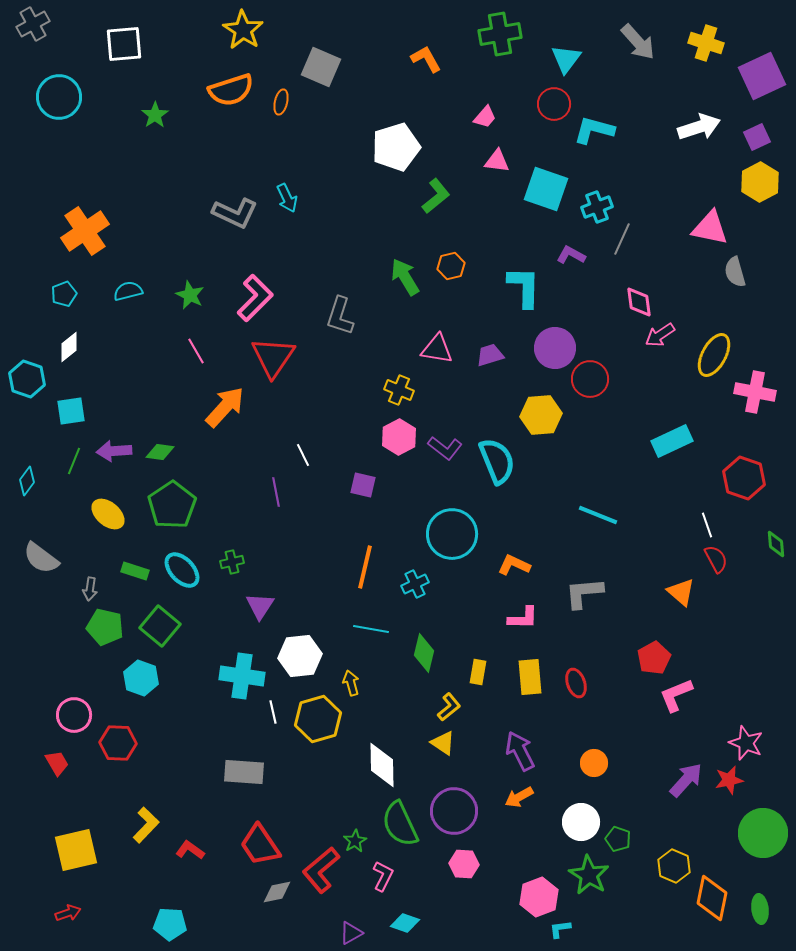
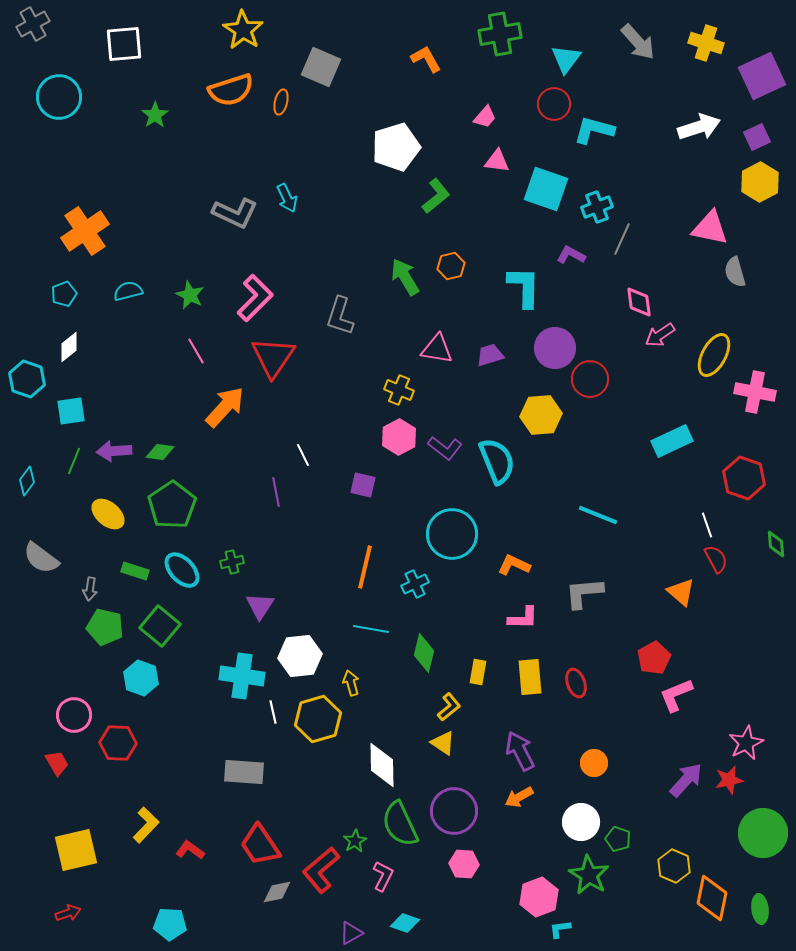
pink star at (746, 743): rotated 24 degrees clockwise
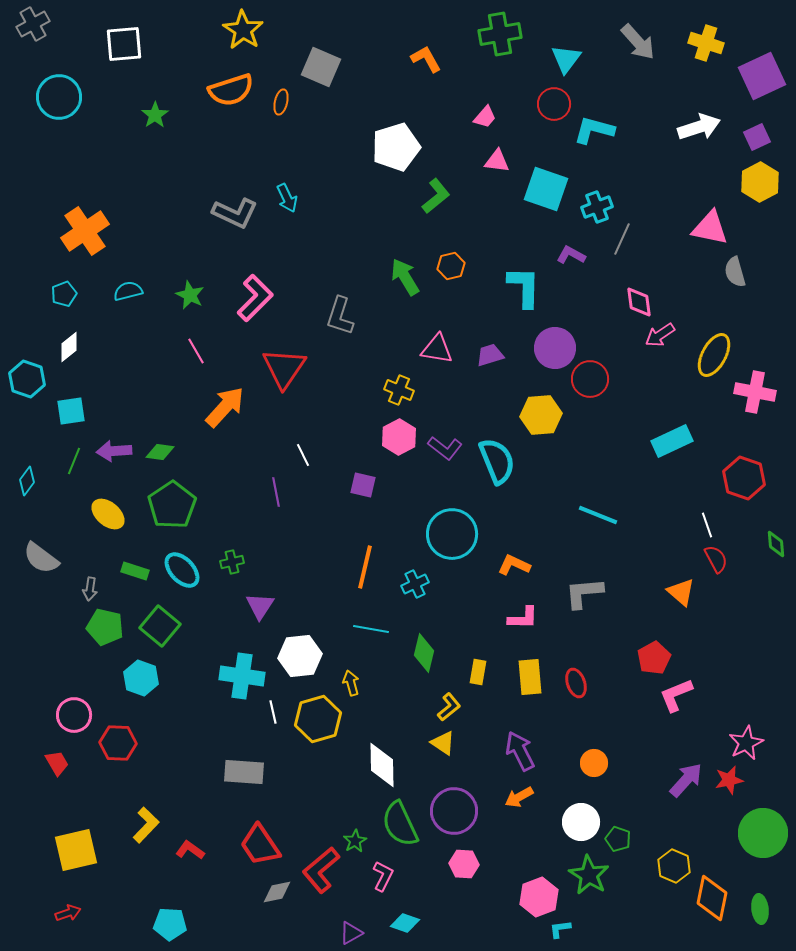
red triangle at (273, 357): moved 11 px right, 11 px down
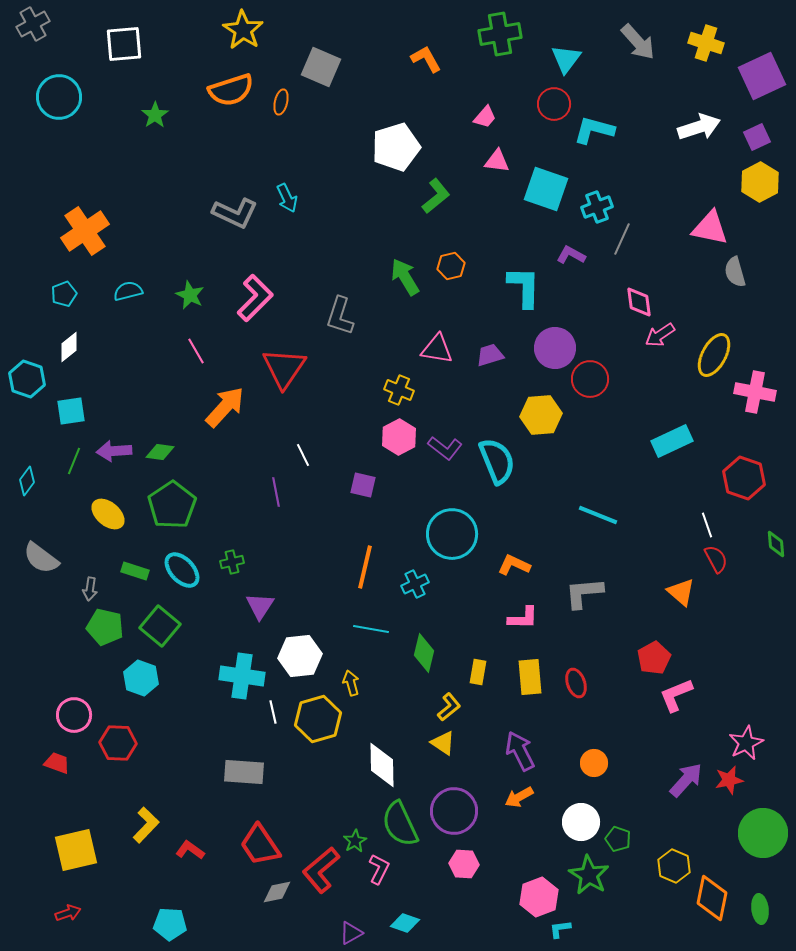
red trapezoid at (57, 763): rotated 40 degrees counterclockwise
pink L-shape at (383, 876): moved 4 px left, 7 px up
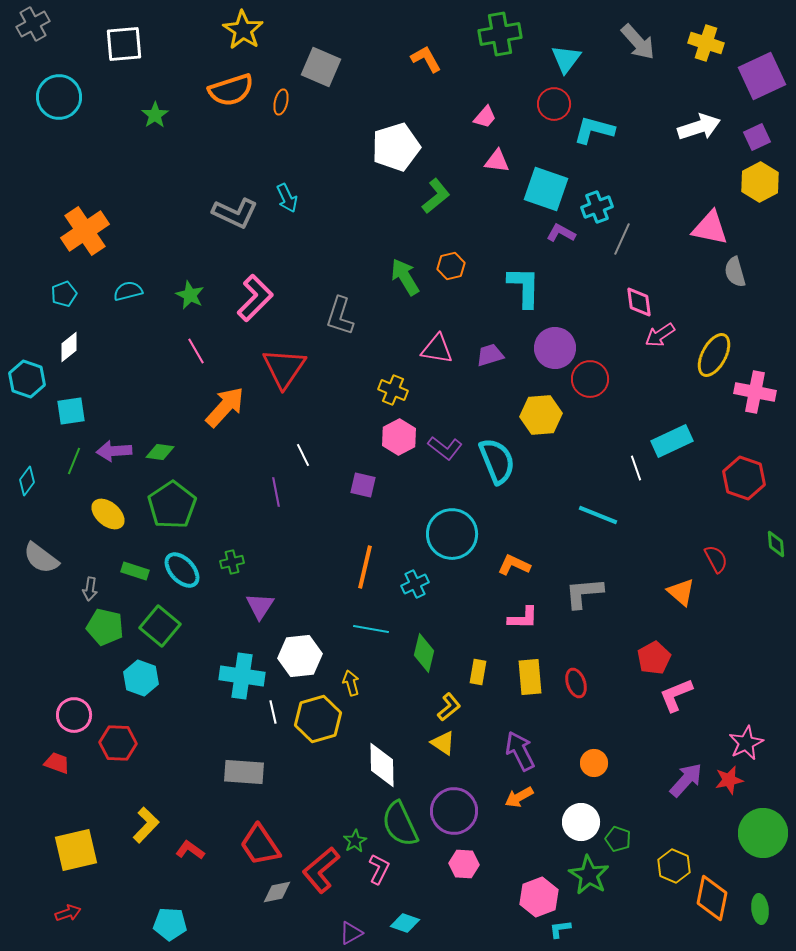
purple L-shape at (571, 255): moved 10 px left, 22 px up
yellow cross at (399, 390): moved 6 px left
white line at (707, 525): moved 71 px left, 57 px up
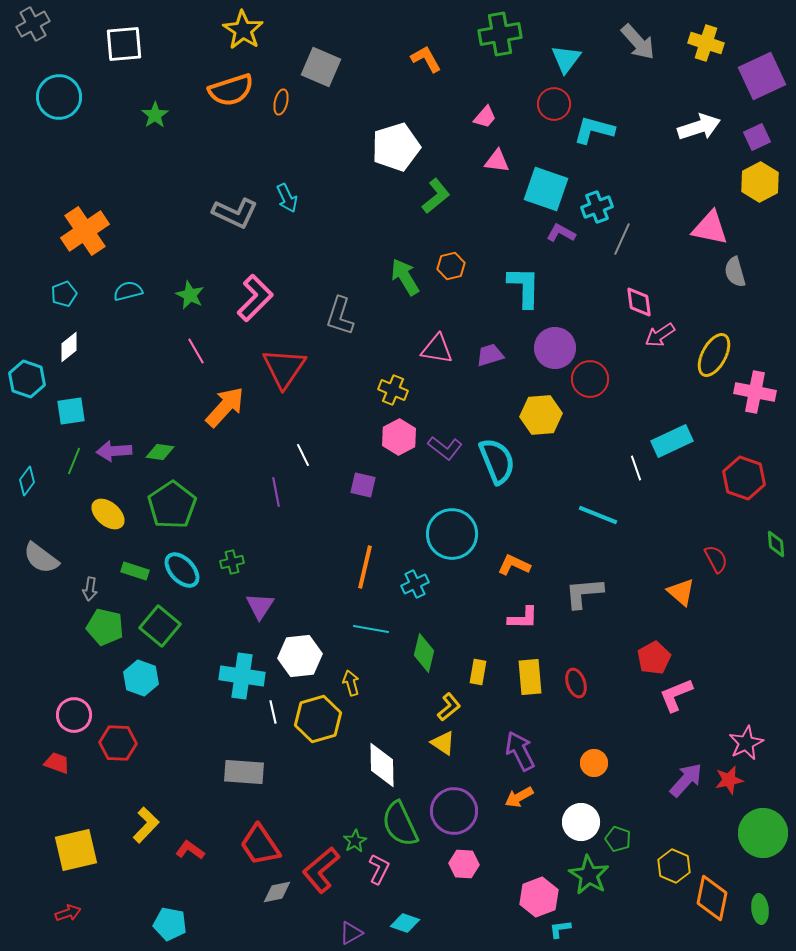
cyan pentagon at (170, 924): rotated 8 degrees clockwise
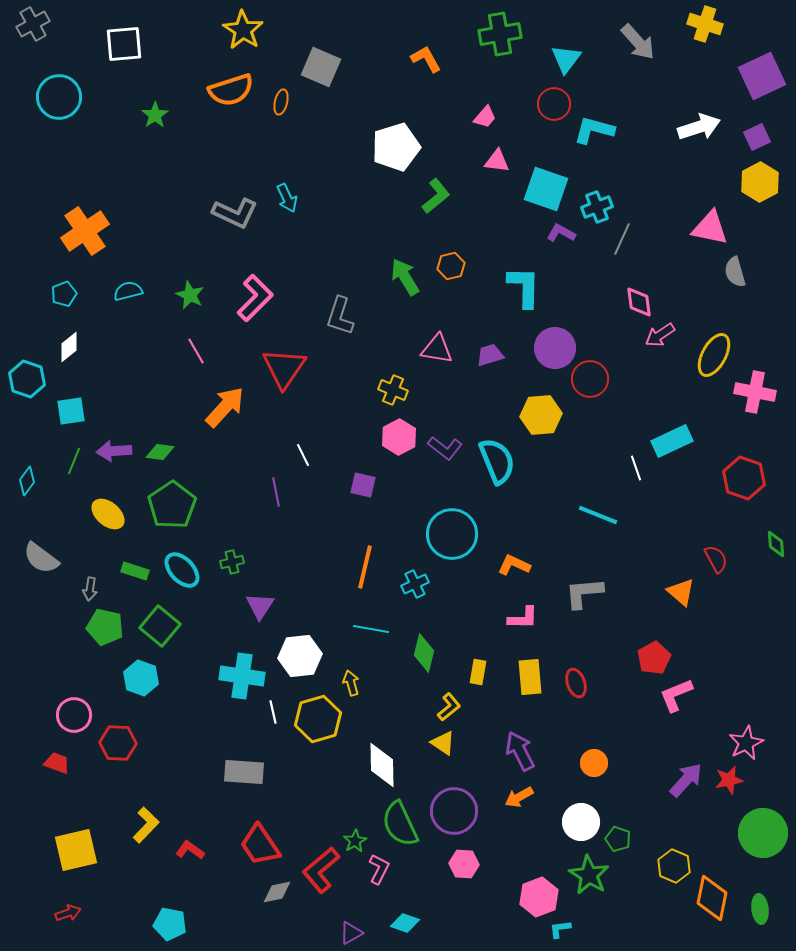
yellow cross at (706, 43): moved 1 px left, 19 px up
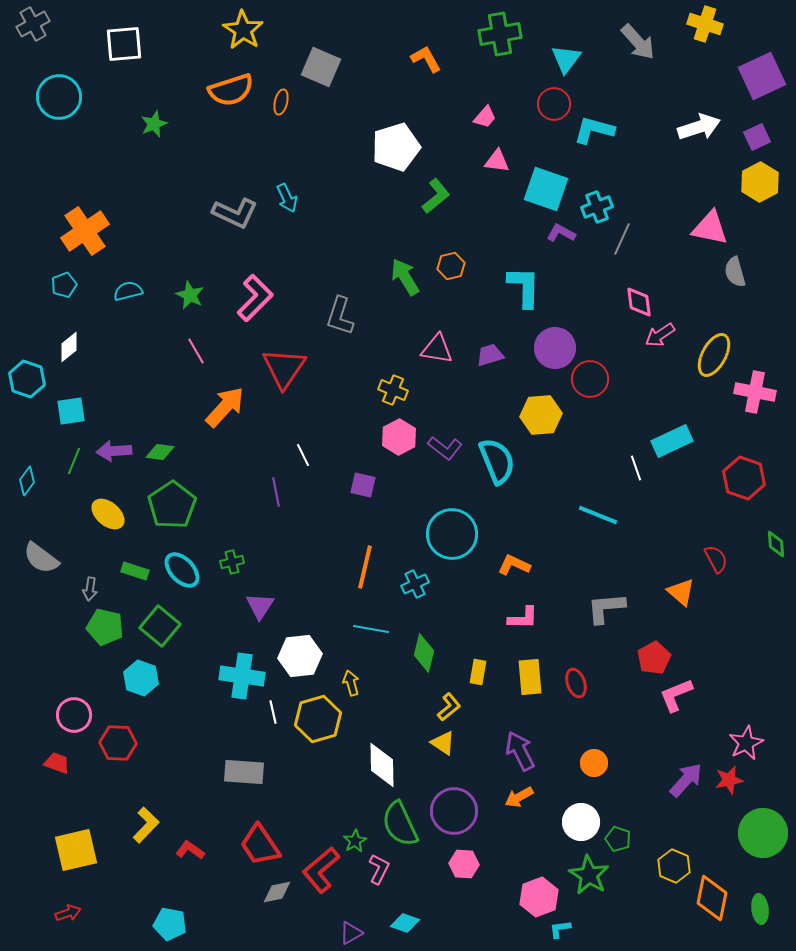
green star at (155, 115): moved 1 px left, 9 px down; rotated 12 degrees clockwise
cyan pentagon at (64, 294): moved 9 px up
gray L-shape at (584, 593): moved 22 px right, 15 px down
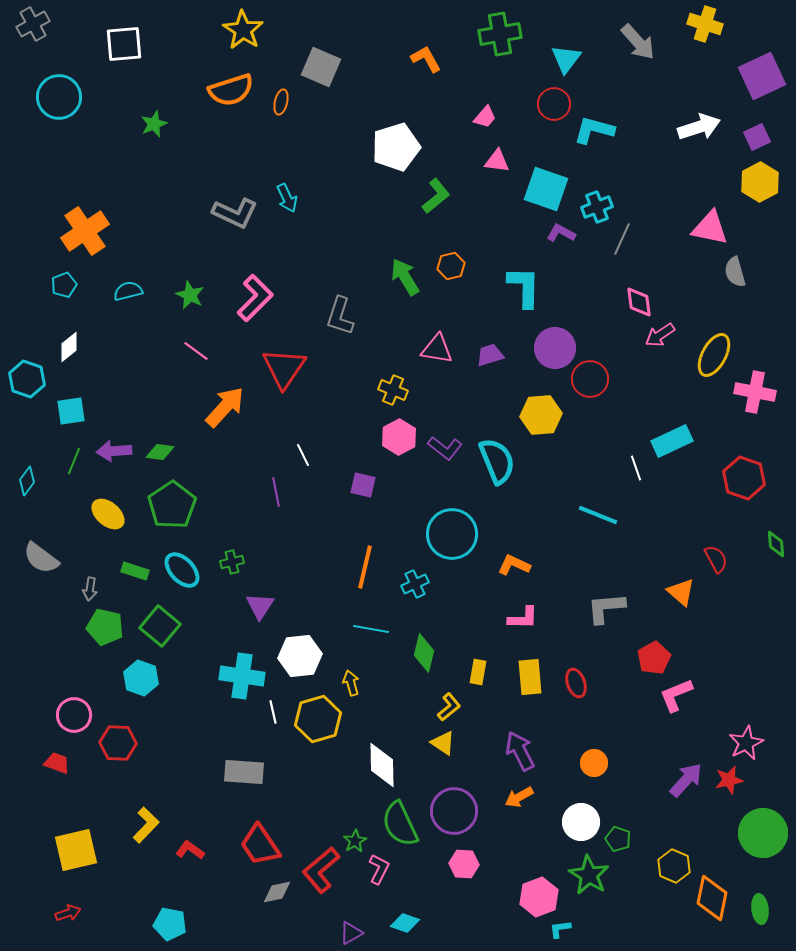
pink line at (196, 351): rotated 24 degrees counterclockwise
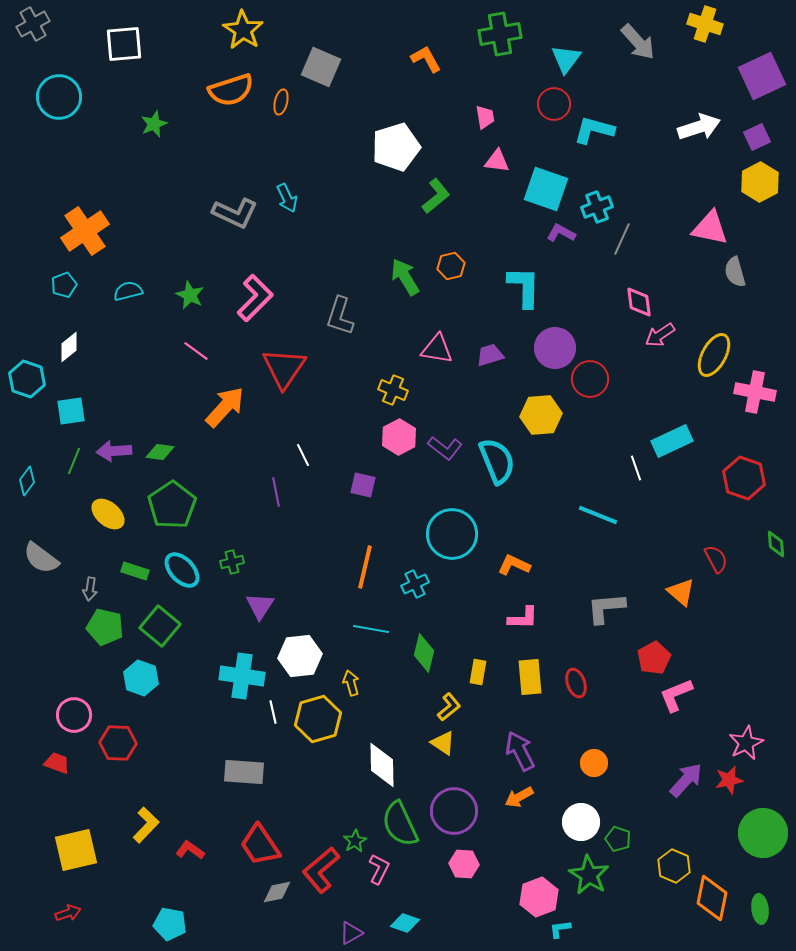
pink trapezoid at (485, 117): rotated 50 degrees counterclockwise
